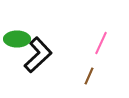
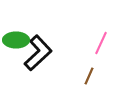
green ellipse: moved 1 px left, 1 px down
black L-shape: moved 2 px up
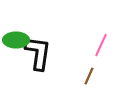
pink line: moved 2 px down
black L-shape: rotated 39 degrees counterclockwise
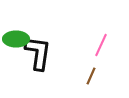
green ellipse: moved 1 px up
brown line: moved 2 px right
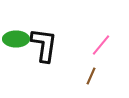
pink line: rotated 15 degrees clockwise
black L-shape: moved 6 px right, 8 px up
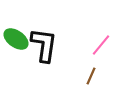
green ellipse: rotated 35 degrees clockwise
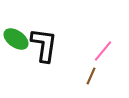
pink line: moved 2 px right, 6 px down
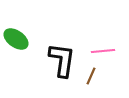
black L-shape: moved 18 px right, 15 px down
pink line: rotated 45 degrees clockwise
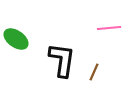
pink line: moved 6 px right, 23 px up
brown line: moved 3 px right, 4 px up
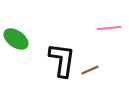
brown line: moved 4 px left, 2 px up; rotated 42 degrees clockwise
